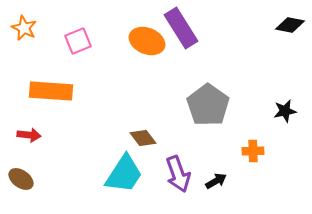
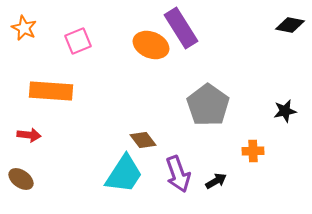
orange ellipse: moved 4 px right, 4 px down
brown diamond: moved 2 px down
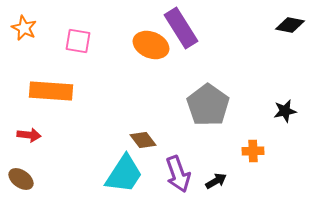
pink square: rotated 32 degrees clockwise
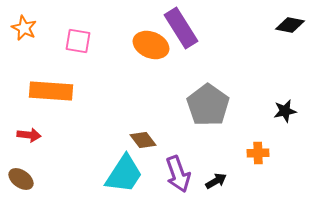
orange cross: moved 5 px right, 2 px down
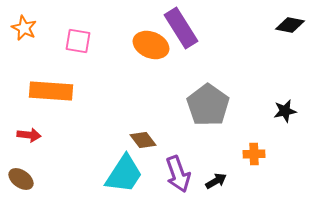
orange cross: moved 4 px left, 1 px down
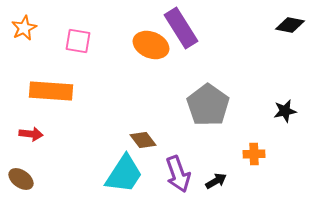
orange star: rotated 20 degrees clockwise
red arrow: moved 2 px right, 1 px up
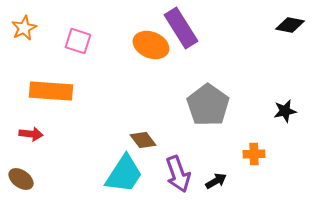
pink square: rotated 8 degrees clockwise
